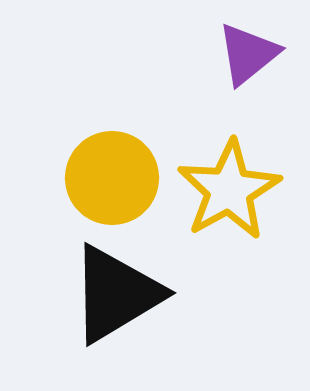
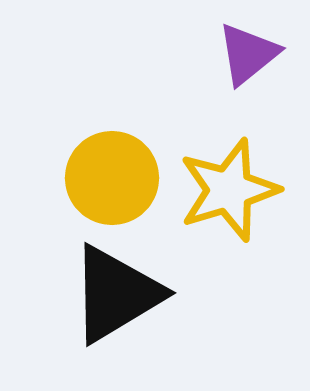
yellow star: rotated 12 degrees clockwise
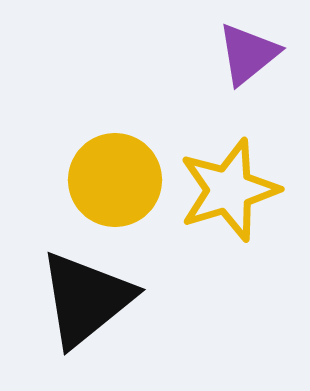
yellow circle: moved 3 px right, 2 px down
black triangle: moved 30 px left, 5 px down; rotated 8 degrees counterclockwise
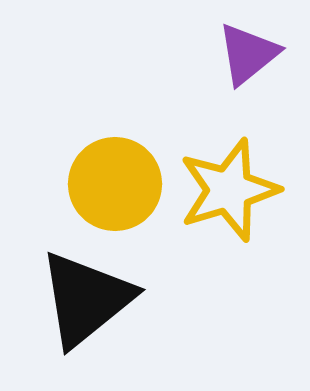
yellow circle: moved 4 px down
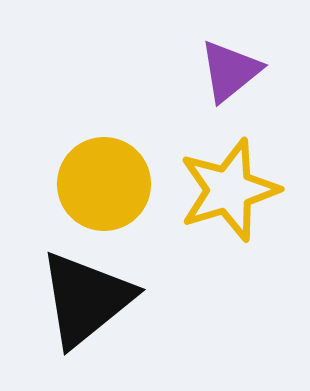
purple triangle: moved 18 px left, 17 px down
yellow circle: moved 11 px left
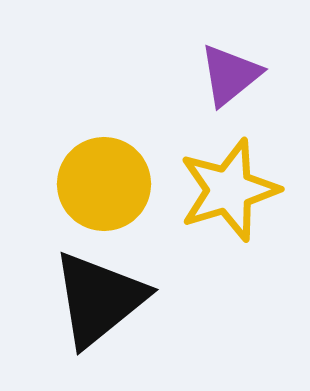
purple triangle: moved 4 px down
black triangle: moved 13 px right
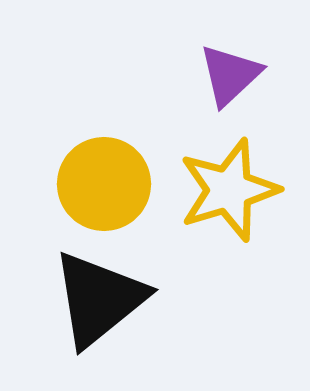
purple triangle: rotated 4 degrees counterclockwise
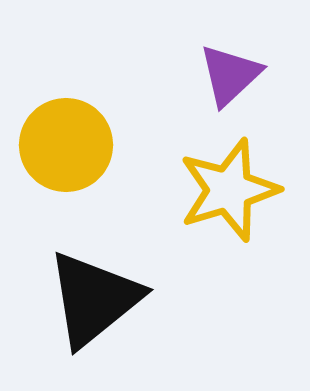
yellow circle: moved 38 px left, 39 px up
black triangle: moved 5 px left
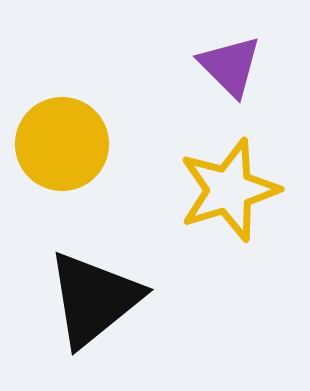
purple triangle: moved 9 px up; rotated 32 degrees counterclockwise
yellow circle: moved 4 px left, 1 px up
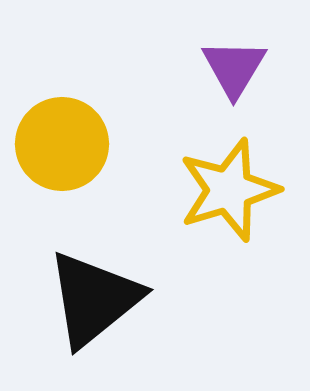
purple triangle: moved 4 px right, 2 px down; rotated 16 degrees clockwise
